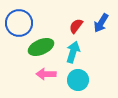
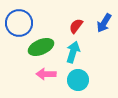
blue arrow: moved 3 px right
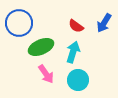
red semicircle: rotated 91 degrees counterclockwise
pink arrow: rotated 126 degrees counterclockwise
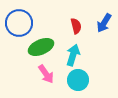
red semicircle: rotated 140 degrees counterclockwise
cyan arrow: moved 3 px down
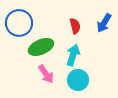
red semicircle: moved 1 px left
